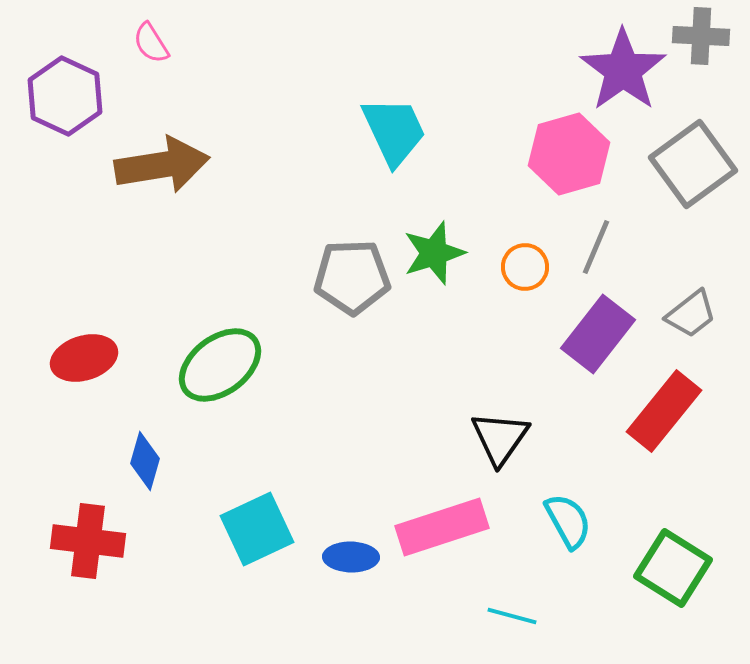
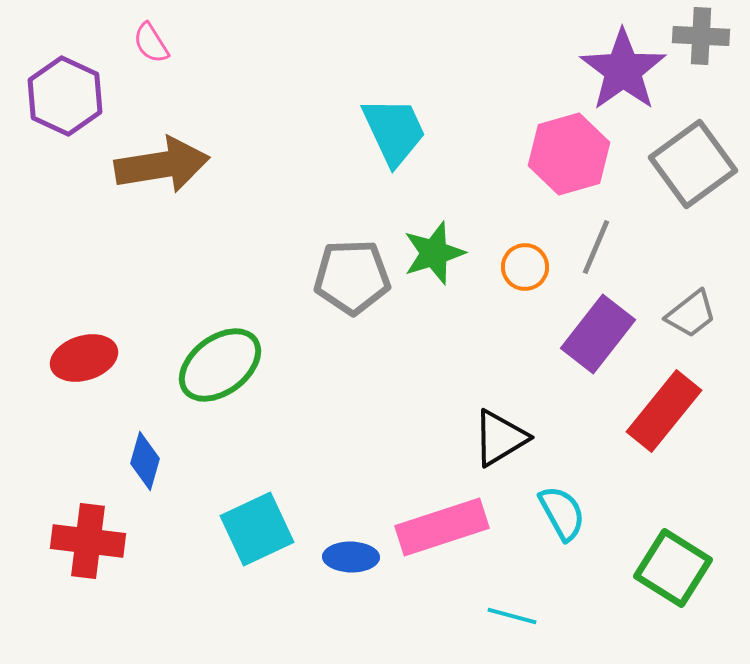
black triangle: rotated 24 degrees clockwise
cyan semicircle: moved 6 px left, 8 px up
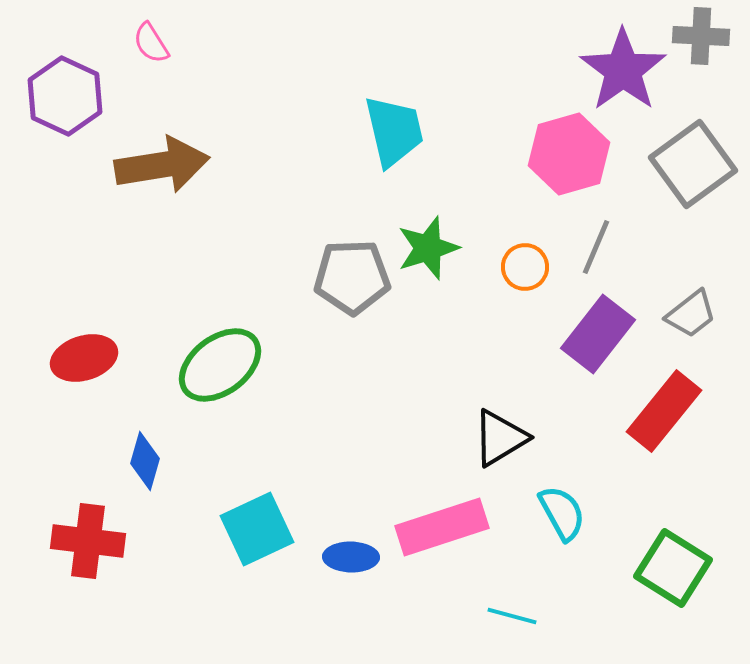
cyan trapezoid: rotated 12 degrees clockwise
green star: moved 6 px left, 5 px up
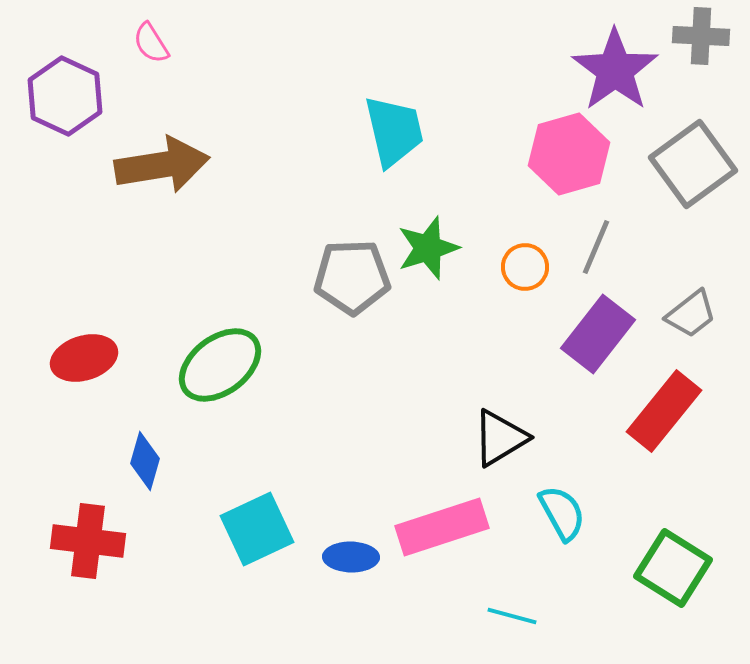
purple star: moved 8 px left
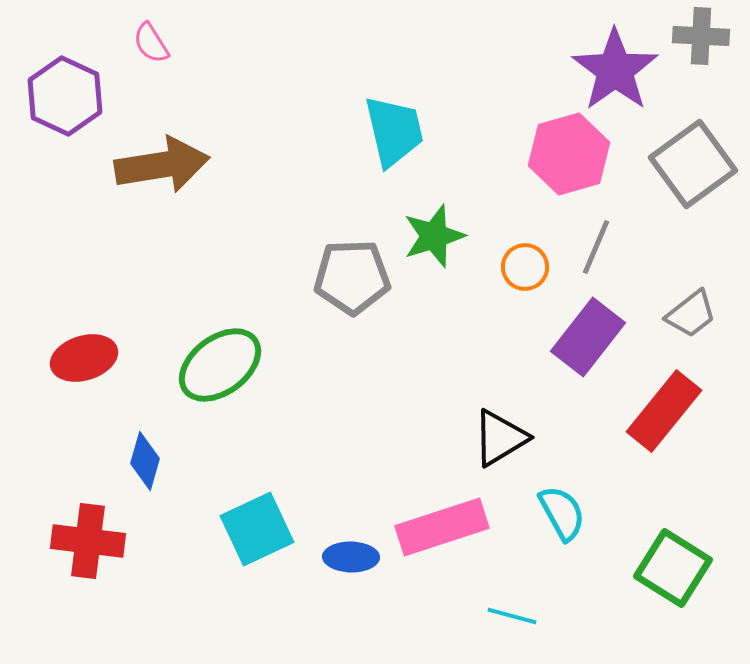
green star: moved 6 px right, 12 px up
purple rectangle: moved 10 px left, 3 px down
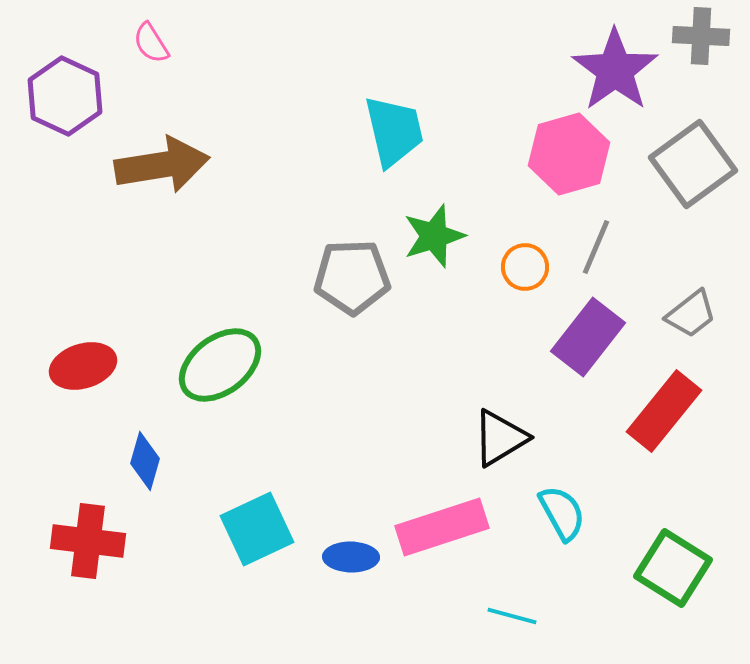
red ellipse: moved 1 px left, 8 px down
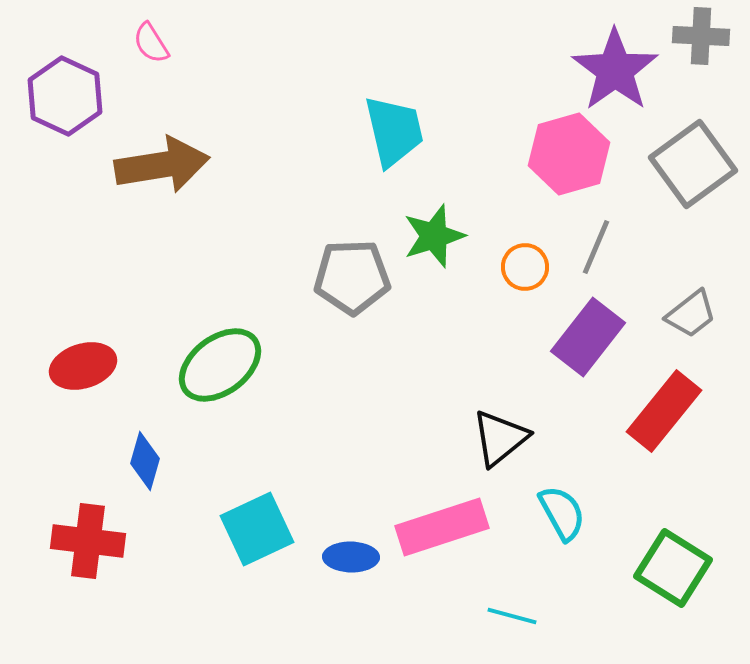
black triangle: rotated 8 degrees counterclockwise
